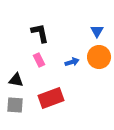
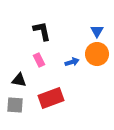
black L-shape: moved 2 px right, 2 px up
orange circle: moved 2 px left, 3 px up
black triangle: moved 3 px right
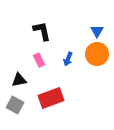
blue arrow: moved 4 px left, 3 px up; rotated 128 degrees clockwise
black triangle: rotated 21 degrees counterclockwise
gray square: rotated 24 degrees clockwise
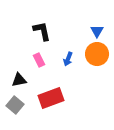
gray square: rotated 12 degrees clockwise
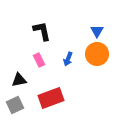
gray square: rotated 24 degrees clockwise
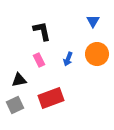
blue triangle: moved 4 px left, 10 px up
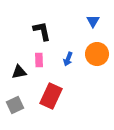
pink rectangle: rotated 24 degrees clockwise
black triangle: moved 8 px up
red rectangle: moved 2 px up; rotated 45 degrees counterclockwise
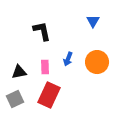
orange circle: moved 8 px down
pink rectangle: moved 6 px right, 7 px down
red rectangle: moved 2 px left, 1 px up
gray square: moved 6 px up
